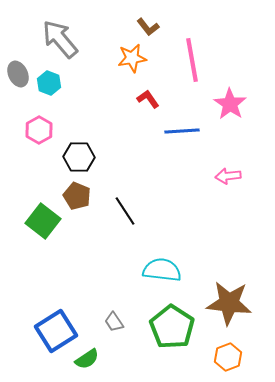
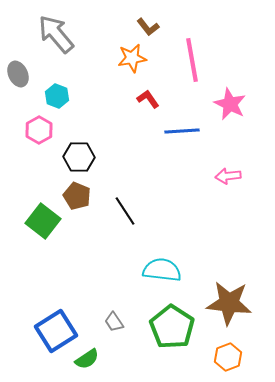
gray arrow: moved 4 px left, 5 px up
cyan hexagon: moved 8 px right, 13 px down
pink star: rotated 8 degrees counterclockwise
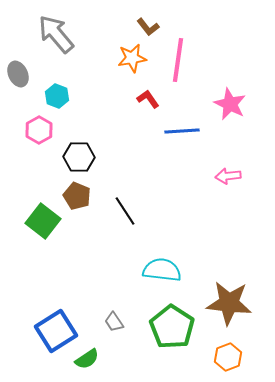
pink line: moved 14 px left; rotated 18 degrees clockwise
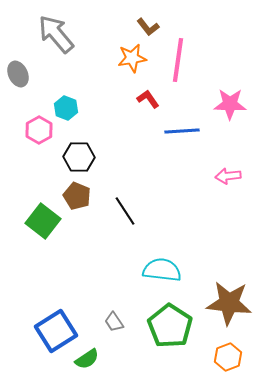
cyan hexagon: moved 9 px right, 12 px down
pink star: rotated 24 degrees counterclockwise
green pentagon: moved 2 px left, 1 px up
